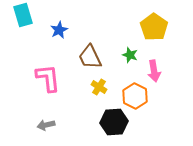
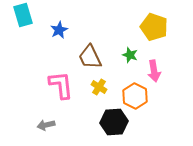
yellow pentagon: rotated 16 degrees counterclockwise
pink L-shape: moved 13 px right, 7 px down
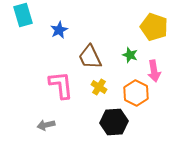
orange hexagon: moved 1 px right, 3 px up
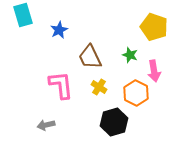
black hexagon: rotated 12 degrees counterclockwise
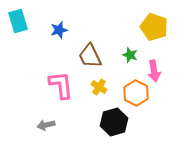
cyan rectangle: moved 5 px left, 6 px down
blue star: rotated 12 degrees clockwise
brown trapezoid: moved 1 px up
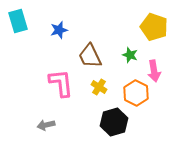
pink L-shape: moved 2 px up
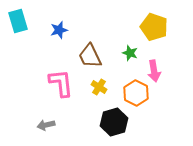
green star: moved 2 px up
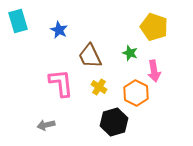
blue star: rotated 30 degrees counterclockwise
